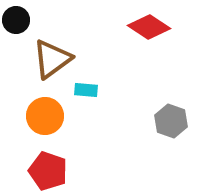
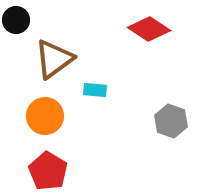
red diamond: moved 2 px down
brown triangle: moved 2 px right
cyan rectangle: moved 9 px right
red pentagon: rotated 12 degrees clockwise
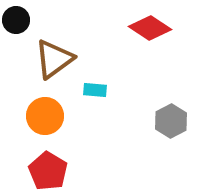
red diamond: moved 1 px right, 1 px up
gray hexagon: rotated 12 degrees clockwise
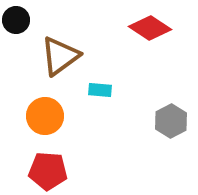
brown triangle: moved 6 px right, 3 px up
cyan rectangle: moved 5 px right
red pentagon: rotated 27 degrees counterclockwise
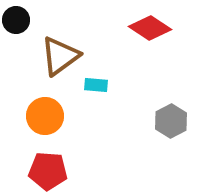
cyan rectangle: moved 4 px left, 5 px up
